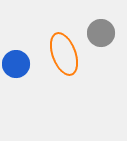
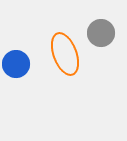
orange ellipse: moved 1 px right
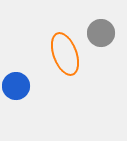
blue circle: moved 22 px down
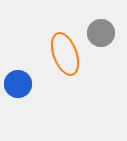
blue circle: moved 2 px right, 2 px up
